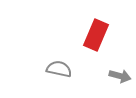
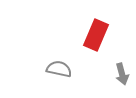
gray arrow: moved 2 px right, 2 px up; rotated 60 degrees clockwise
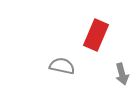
gray semicircle: moved 3 px right, 3 px up
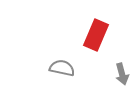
gray semicircle: moved 2 px down
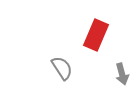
gray semicircle: rotated 45 degrees clockwise
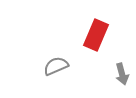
gray semicircle: moved 6 px left, 2 px up; rotated 80 degrees counterclockwise
